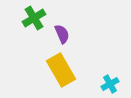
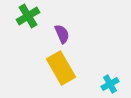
green cross: moved 6 px left, 2 px up
yellow rectangle: moved 2 px up
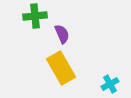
green cross: moved 7 px right; rotated 25 degrees clockwise
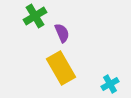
green cross: rotated 25 degrees counterclockwise
purple semicircle: moved 1 px up
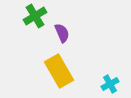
yellow rectangle: moved 2 px left, 3 px down
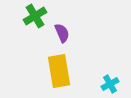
yellow rectangle: rotated 20 degrees clockwise
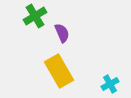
yellow rectangle: rotated 20 degrees counterclockwise
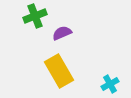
green cross: rotated 10 degrees clockwise
purple semicircle: rotated 90 degrees counterclockwise
